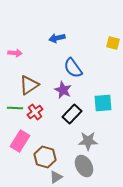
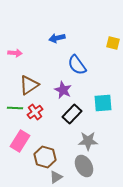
blue semicircle: moved 4 px right, 3 px up
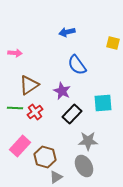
blue arrow: moved 10 px right, 6 px up
purple star: moved 1 px left, 1 px down
pink rectangle: moved 5 px down; rotated 10 degrees clockwise
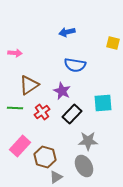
blue semicircle: moved 2 px left; rotated 45 degrees counterclockwise
red cross: moved 7 px right
